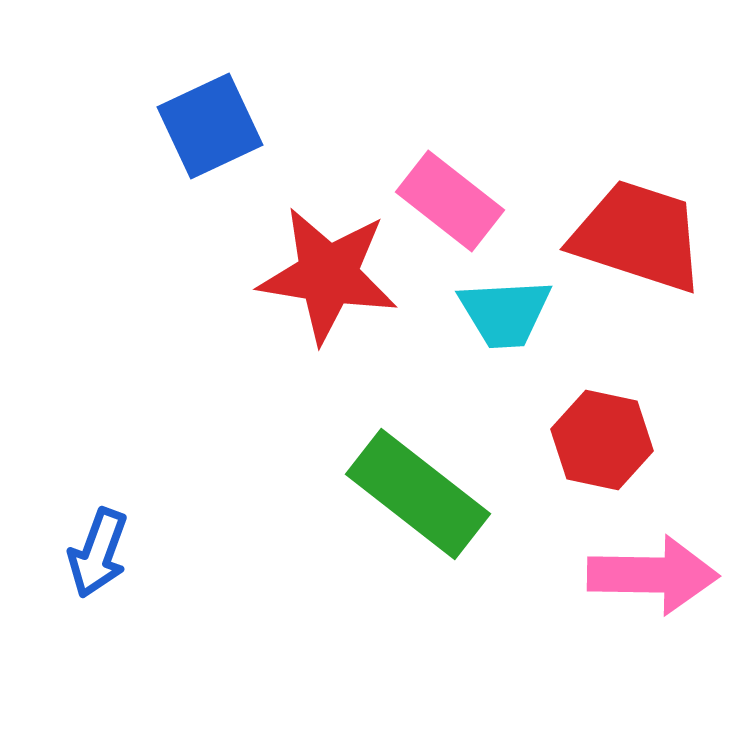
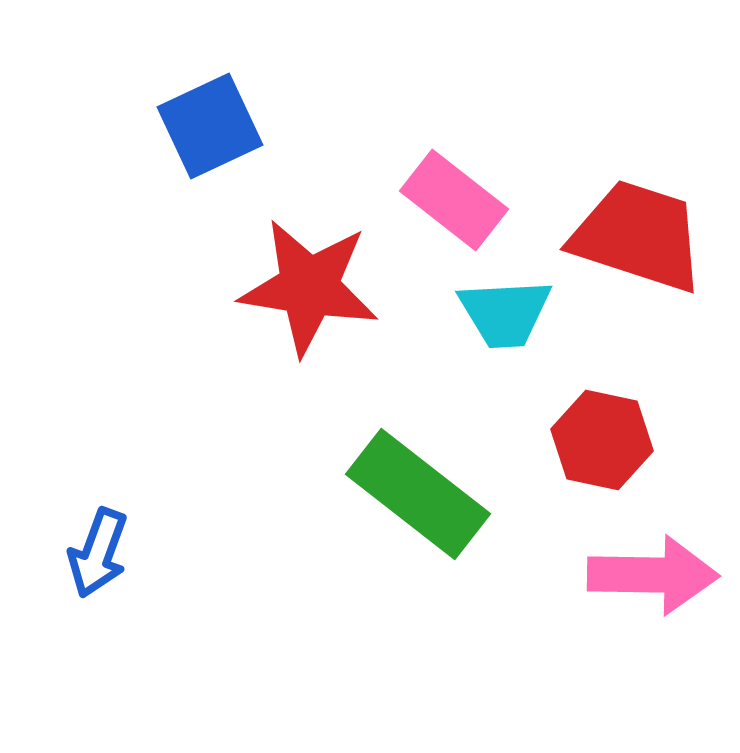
pink rectangle: moved 4 px right, 1 px up
red star: moved 19 px left, 12 px down
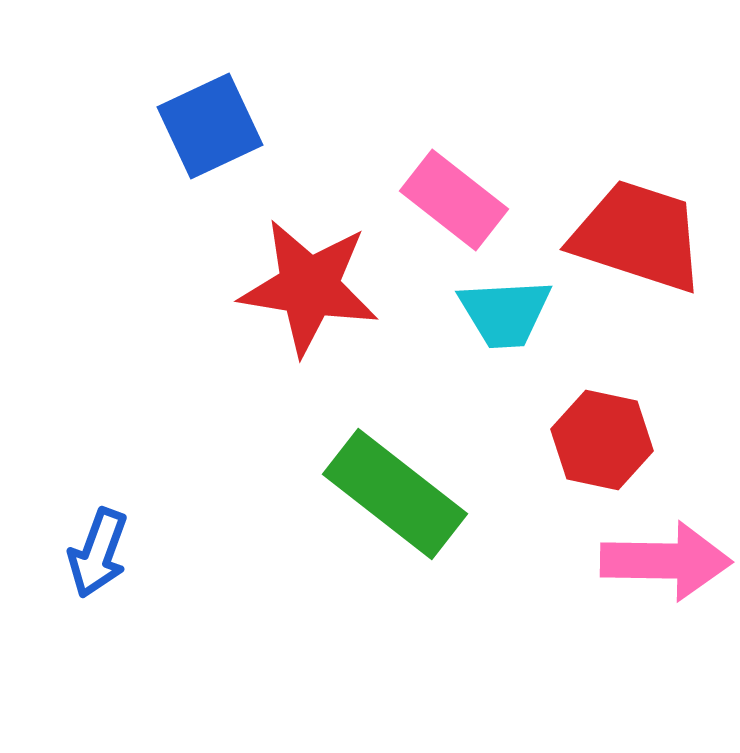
green rectangle: moved 23 px left
pink arrow: moved 13 px right, 14 px up
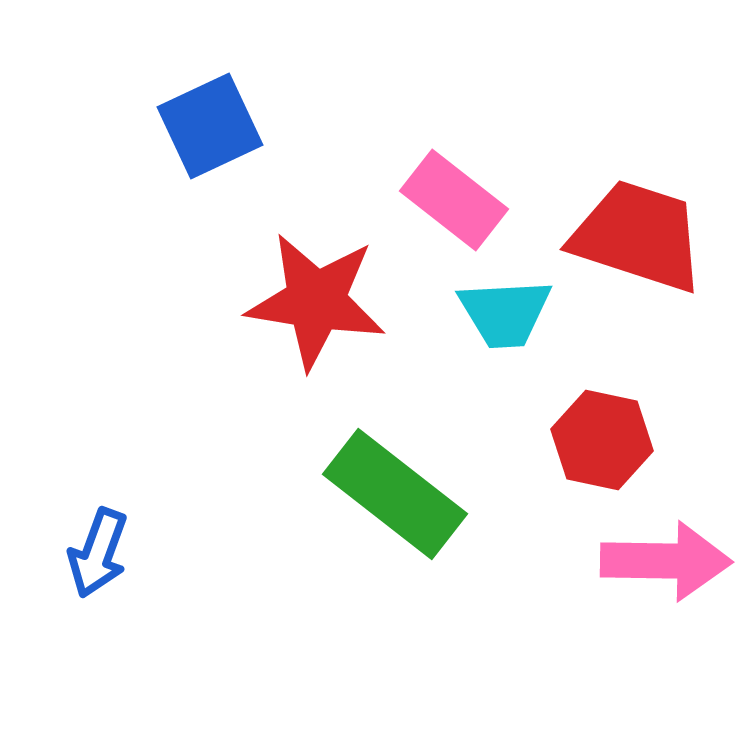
red star: moved 7 px right, 14 px down
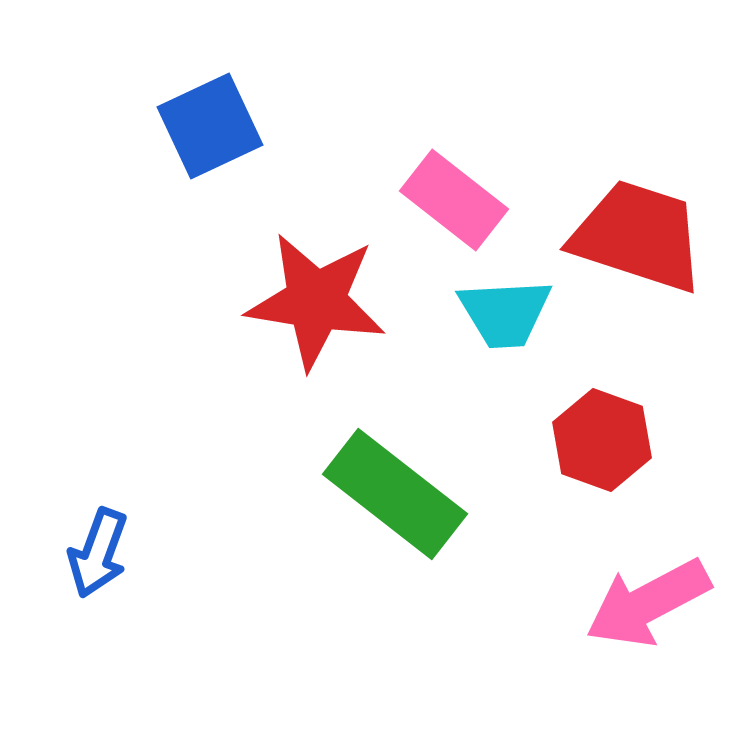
red hexagon: rotated 8 degrees clockwise
pink arrow: moved 18 px left, 42 px down; rotated 151 degrees clockwise
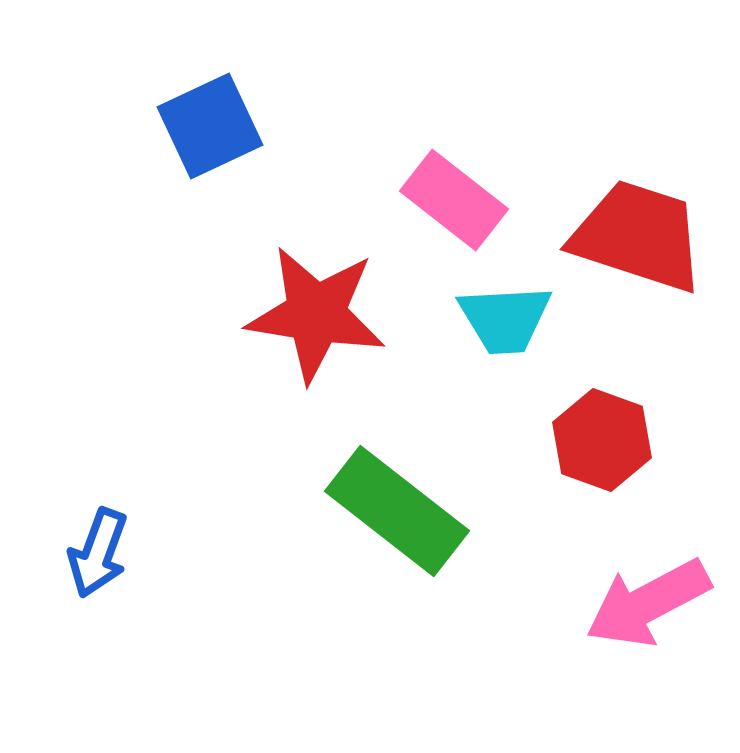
red star: moved 13 px down
cyan trapezoid: moved 6 px down
green rectangle: moved 2 px right, 17 px down
